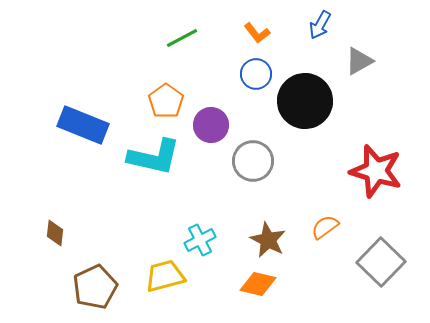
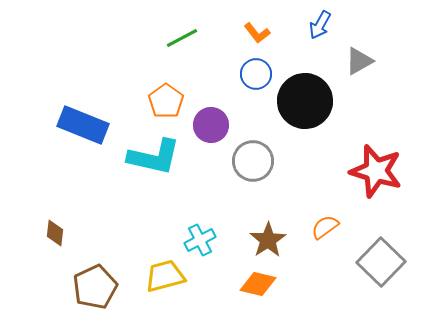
brown star: rotated 12 degrees clockwise
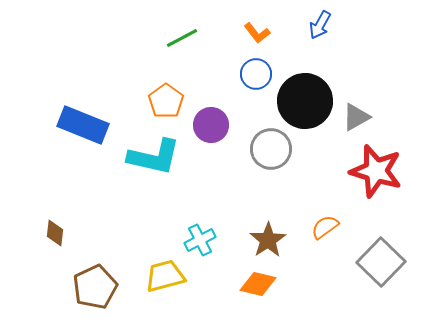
gray triangle: moved 3 px left, 56 px down
gray circle: moved 18 px right, 12 px up
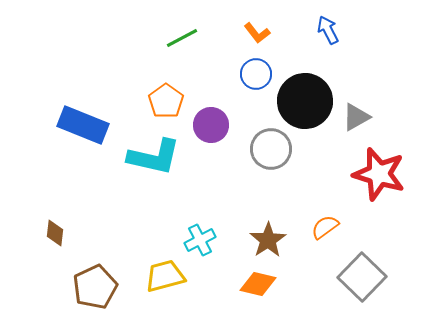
blue arrow: moved 8 px right, 5 px down; rotated 124 degrees clockwise
red star: moved 3 px right, 3 px down
gray square: moved 19 px left, 15 px down
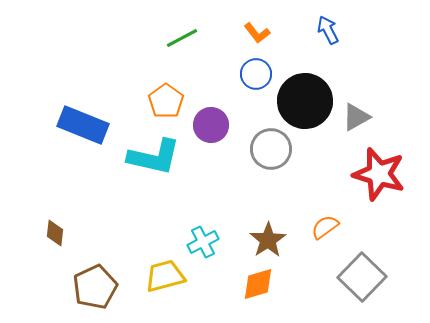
cyan cross: moved 3 px right, 2 px down
orange diamond: rotated 30 degrees counterclockwise
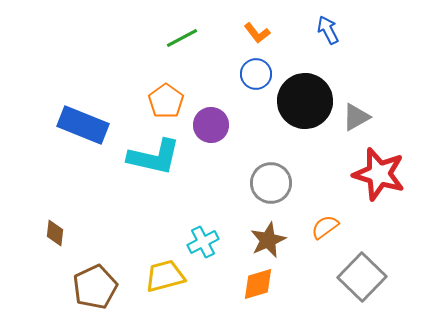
gray circle: moved 34 px down
brown star: rotated 9 degrees clockwise
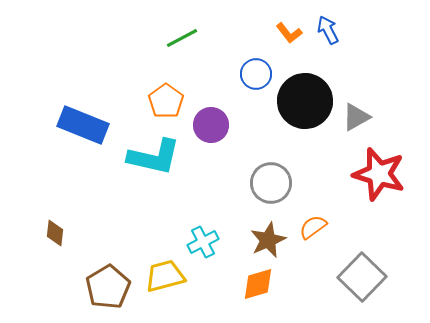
orange L-shape: moved 32 px right
orange semicircle: moved 12 px left
brown pentagon: moved 13 px right; rotated 6 degrees counterclockwise
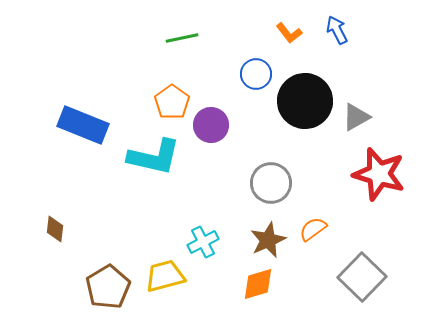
blue arrow: moved 9 px right
green line: rotated 16 degrees clockwise
orange pentagon: moved 6 px right, 1 px down
orange semicircle: moved 2 px down
brown diamond: moved 4 px up
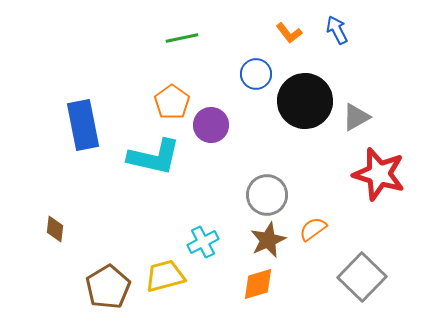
blue rectangle: rotated 57 degrees clockwise
gray circle: moved 4 px left, 12 px down
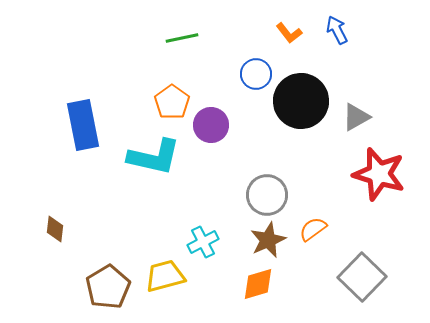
black circle: moved 4 px left
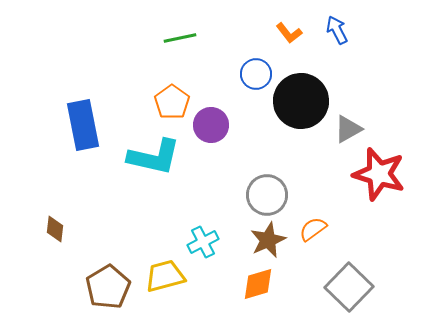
green line: moved 2 px left
gray triangle: moved 8 px left, 12 px down
gray square: moved 13 px left, 10 px down
